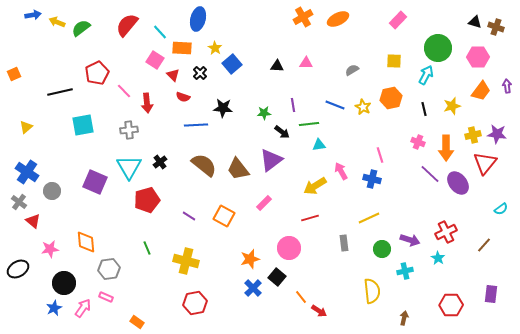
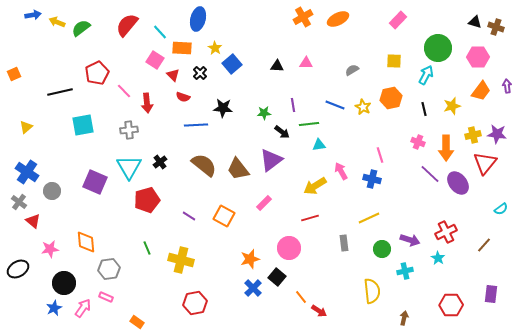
yellow cross at (186, 261): moved 5 px left, 1 px up
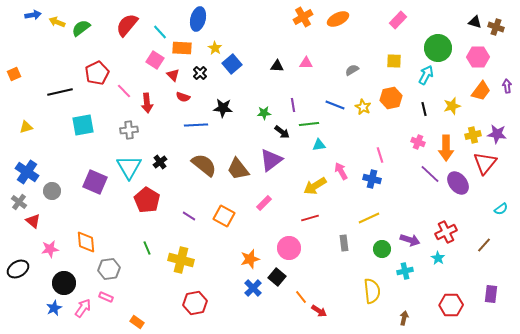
yellow triangle at (26, 127): rotated 24 degrees clockwise
red pentagon at (147, 200): rotated 25 degrees counterclockwise
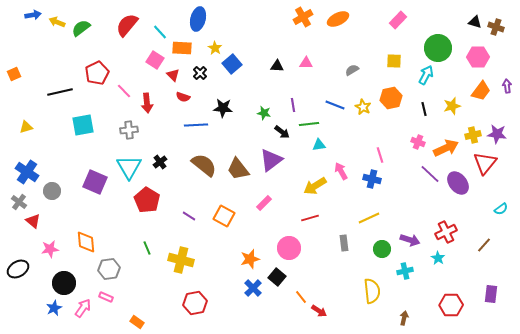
green star at (264, 113): rotated 16 degrees clockwise
orange arrow at (446, 148): rotated 115 degrees counterclockwise
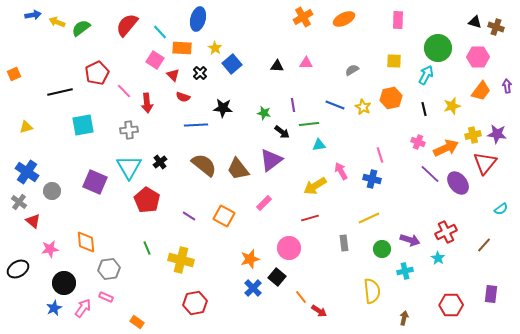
orange ellipse at (338, 19): moved 6 px right
pink rectangle at (398, 20): rotated 42 degrees counterclockwise
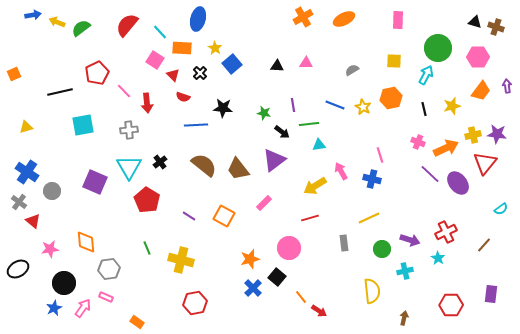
purple triangle at (271, 160): moved 3 px right
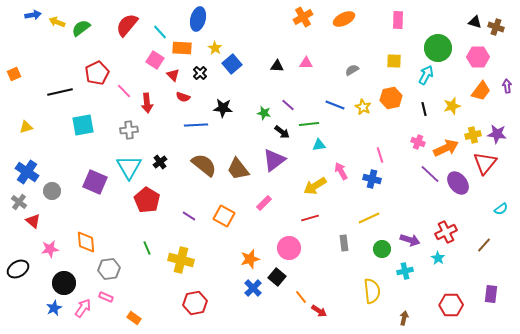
purple line at (293, 105): moved 5 px left; rotated 40 degrees counterclockwise
orange rectangle at (137, 322): moved 3 px left, 4 px up
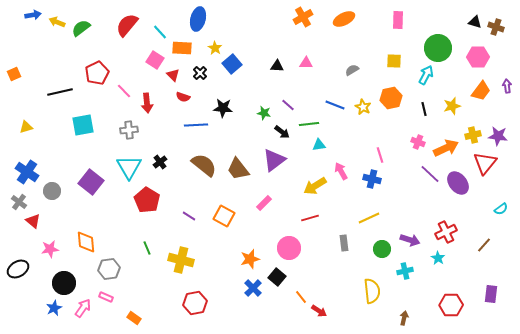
purple star at (497, 134): moved 1 px right, 2 px down
purple square at (95, 182): moved 4 px left; rotated 15 degrees clockwise
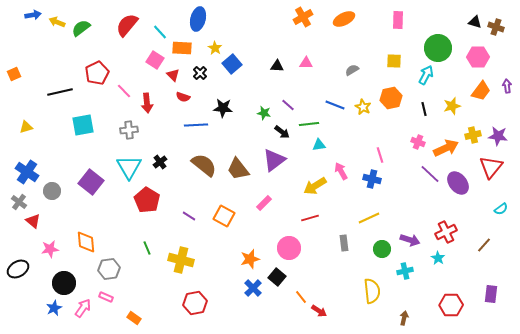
red triangle at (485, 163): moved 6 px right, 4 px down
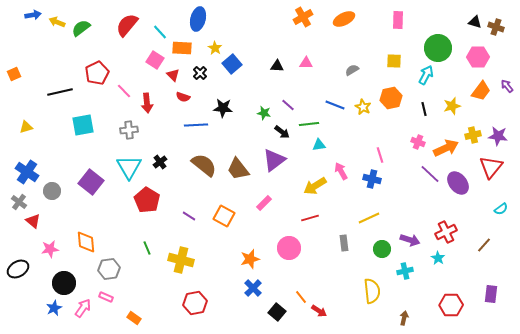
purple arrow at (507, 86): rotated 32 degrees counterclockwise
black square at (277, 277): moved 35 px down
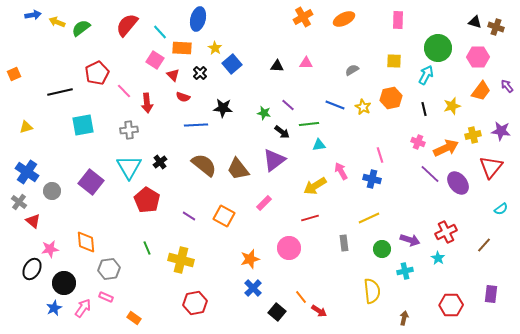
purple star at (498, 136): moved 3 px right, 5 px up
black ellipse at (18, 269): moved 14 px right; rotated 30 degrees counterclockwise
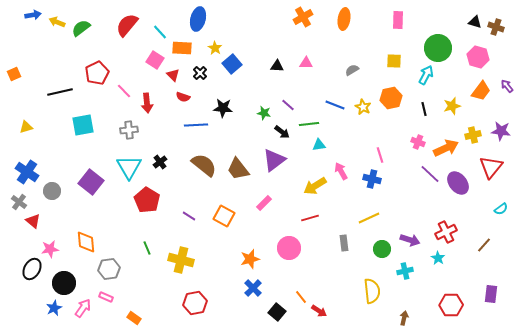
orange ellipse at (344, 19): rotated 55 degrees counterclockwise
pink hexagon at (478, 57): rotated 15 degrees clockwise
